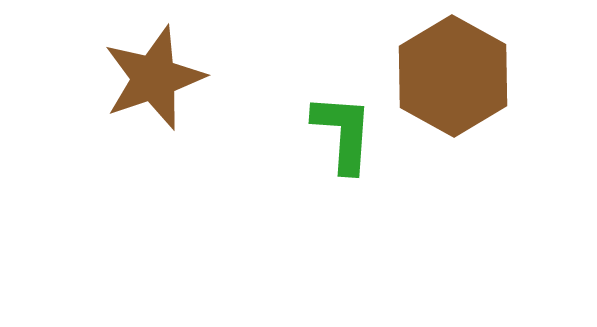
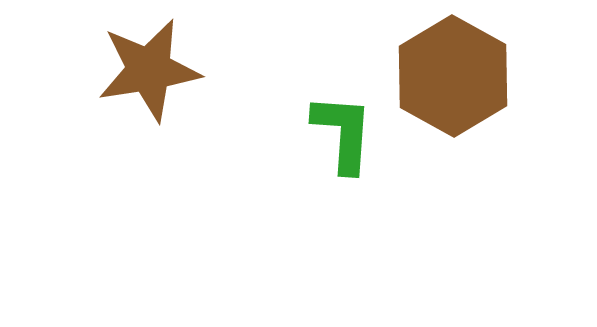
brown star: moved 5 px left, 8 px up; rotated 10 degrees clockwise
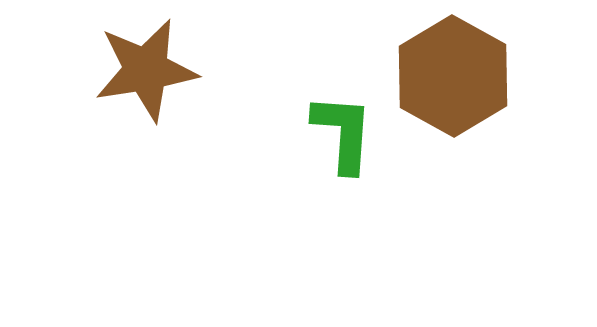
brown star: moved 3 px left
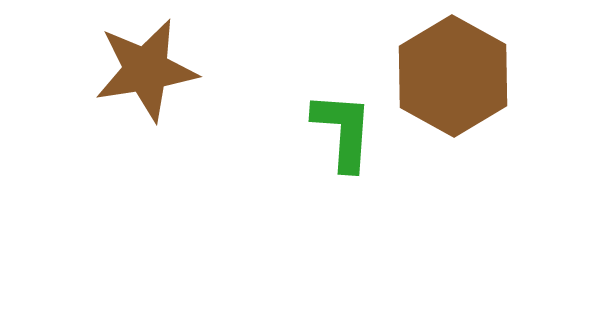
green L-shape: moved 2 px up
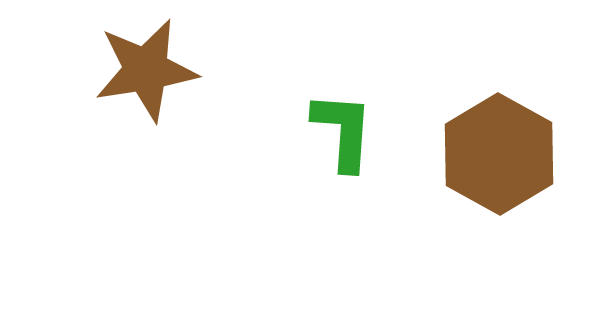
brown hexagon: moved 46 px right, 78 px down
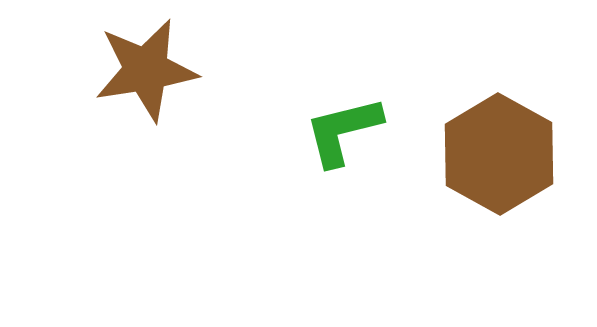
green L-shape: rotated 108 degrees counterclockwise
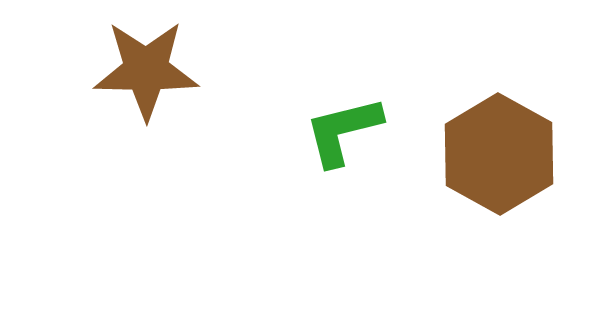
brown star: rotated 10 degrees clockwise
